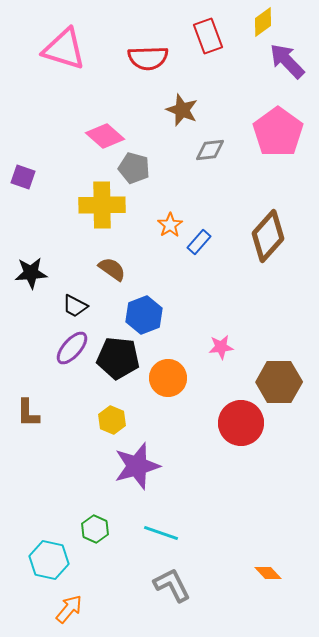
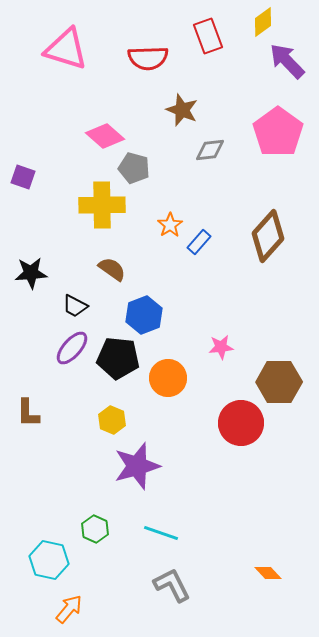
pink triangle: moved 2 px right
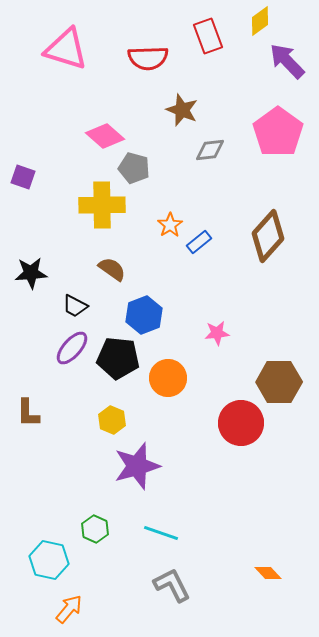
yellow diamond: moved 3 px left, 1 px up
blue rectangle: rotated 10 degrees clockwise
pink star: moved 4 px left, 14 px up
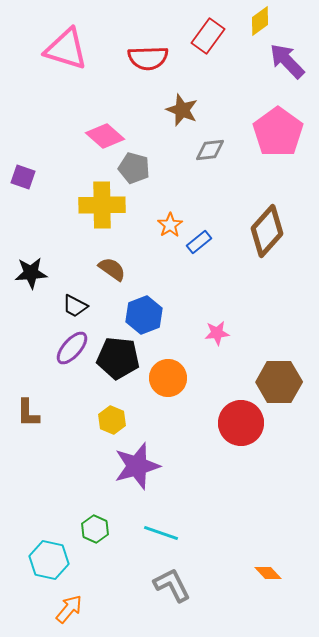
red rectangle: rotated 56 degrees clockwise
brown diamond: moved 1 px left, 5 px up
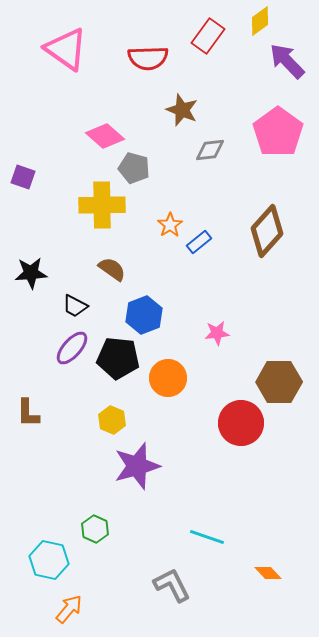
pink triangle: rotated 18 degrees clockwise
cyan line: moved 46 px right, 4 px down
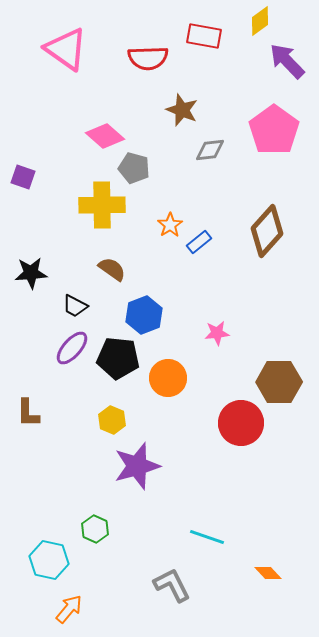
red rectangle: moved 4 px left; rotated 64 degrees clockwise
pink pentagon: moved 4 px left, 2 px up
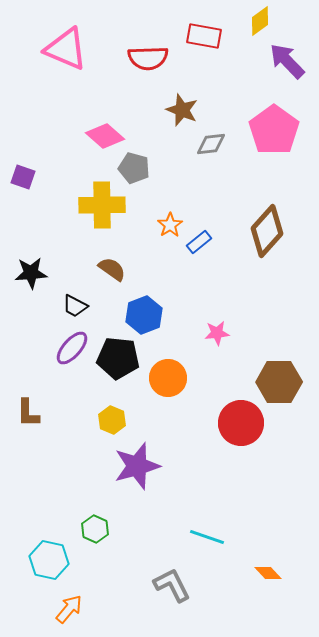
pink triangle: rotated 12 degrees counterclockwise
gray diamond: moved 1 px right, 6 px up
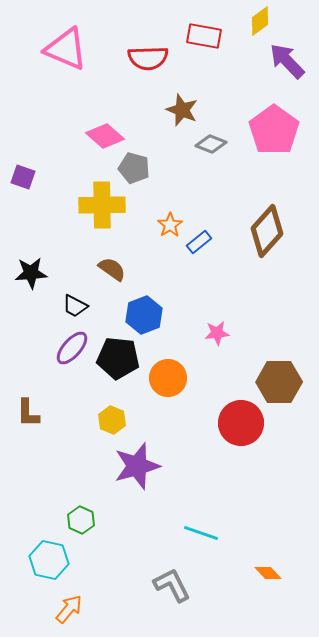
gray diamond: rotated 28 degrees clockwise
green hexagon: moved 14 px left, 9 px up
cyan line: moved 6 px left, 4 px up
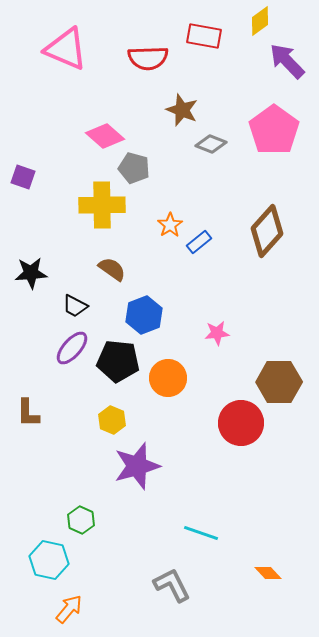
black pentagon: moved 3 px down
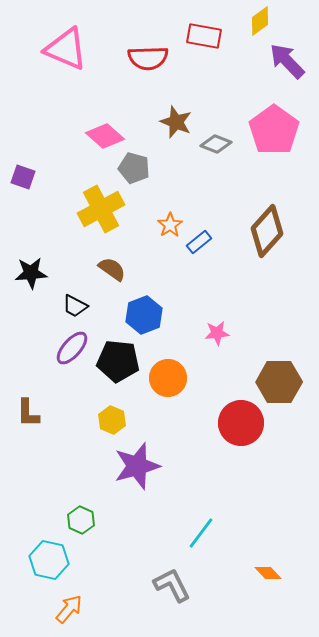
brown star: moved 6 px left, 12 px down
gray diamond: moved 5 px right
yellow cross: moved 1 px left, 4 px down; rotated 27 degrees counterclockwise
cyan line: rotated 72 degrees counterclockwise
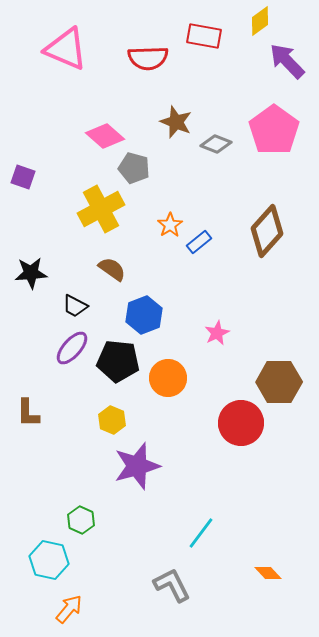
pink star: rotated 20 degrees counterclockwise
